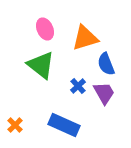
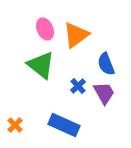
orange triangle: moved 9 px left, 3 px up; rotated 20 degrees counterclockwise
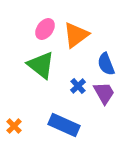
pink ellipse: rotated 60 degrees clockwise
orange cross: moved 1 px left, 1 px down
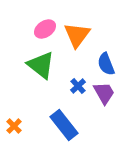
pink ellipse: rotated 20 degrees clockwise
orange triangle: moved 1 px right; rotated 16 degrees counterclockwise
blue rectangle: rotated 28 degrees clockwise
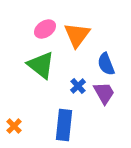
blue rectangle: rotated 44 degrees clockwise
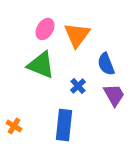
pink ellipse: rotated 25 degrees counterclockwise
green triangle: rotated 16 degrees counterclockwise
purple trapezoid: moved 10 px right, 2 px down
orange cross: rotated 14 degrees counterclockwise
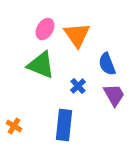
orange triangle: rotated 12 degrees counterclockwise
blue semicircle: moved 1 px right
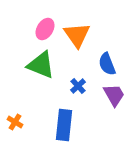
orange cross: moved 1 px right, 4 px up
